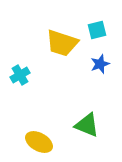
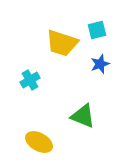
cyan cross: moved 10 px right, 5 px down
green triangle: moved 4 px left, 9 px up
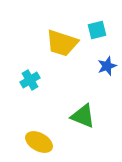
blue star: moved 7 px right, 2 px down
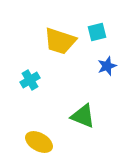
cyan square: moved 2 px down
yellow trapezoid: moved 2 px left, 2 px up
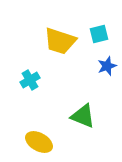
cyan square: moved 2 px right, 2 px down
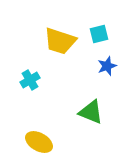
green triangle: moved 8 px right, 4 px up
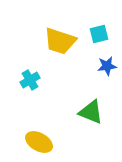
blue star: rotated 12 degrees clockwise
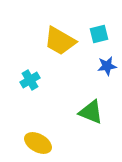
yellow trapezoid: rotated 12 degrees clockwise
yellow ellipse: moved 1 px left, 1 px down
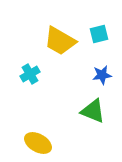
blue star: moved 5 px left, 9 px down
cyan cross: moved 6 px up
green triangle: moved 2 px right, 1 px up
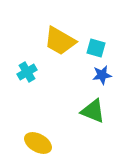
cyan square: moved 3 px left, 14 px down; rotated 30 degrees clockwise
cyan cross: moved 3 px left, 2 px up
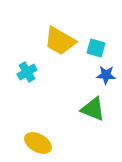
blue star: moved 4 px right; rotated 12 degrees clockwise
green triangle: moved 2 px up
